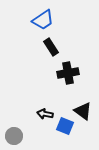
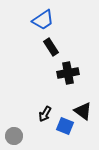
black arrow: rotated 70 degrees counterclockwise
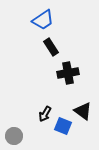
blue square: moved 2 px left
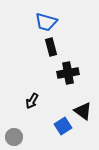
blue trapezoid: moved 3 px right, 2 px down; rotated 50 degrees clockwise
black rectangle: rotated 18 degrees clockwise
black arrow: moved 13 px left, 13 px up
blue square: rotated 36 degrees clockwise
gray circle: moved 1 px down
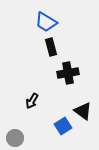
blue trapezoid: rotated 15 degrees clockwise
gray circle: moved 1 px right, 1 px down
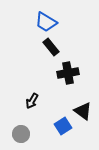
black rectangle: rotated 24 degrees counterclockwise
gray circle: moved 6 px right, 4 px up
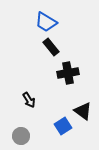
black arrow: moved 3 px left, 1 px up; rotated 63 degrees counterclockwise
gray circle: moved 2 px down
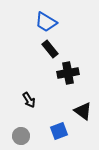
black rectangle: moved 1 px left, 2 px down
blue square: moved 4 px left, 5 px down; rotated 12 degrees clockwise
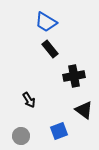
black cross: moved 6 px right, 3 px down
black triangle: moved 1 px right, 1 px up
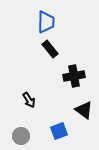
blue trapezoid: rotated 120 degrees counterclockwise
